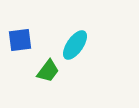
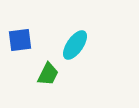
green trapezoid: moved 3 px down; rotated 10 degrees counterclockwise
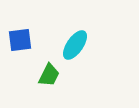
green trapezoid: moved 1 px right, 1 px down
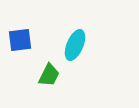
cyan ellipse: rotated 12 degrees counterclockwise
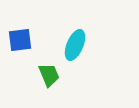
green trapezoid: rotated 50 degrees counterclockwise
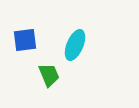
blue square: moved 5 px right
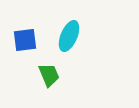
cyan ellipse: moved 6 px left, 9 px up
